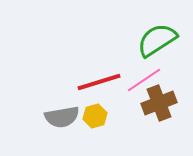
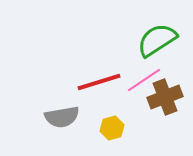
brown cross: moved 6 px right, 6 px up
yellow hexagon: moved 17 px right, 12 px down
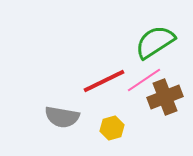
green semicircle: moved 2 px left, 2 px down
red line: moved 5 px right, 1 px up; rotated 9 degrees counterclockwise
gray semicircle: rotated 20 degrees clockwise
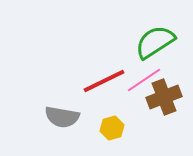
brown cross: moved 1 px left
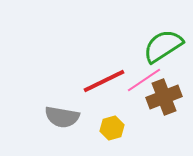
green semicircle: moved 8 px right, 4 px down
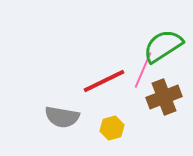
pink line: moved 1 px left, 10 px up; rotated 33 degrees counterclockwise
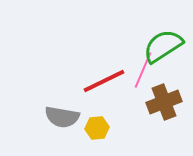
brown cross: moved 5 px down
yellow hexagon: moved 15 px left; rotated 10 degrees clockwise
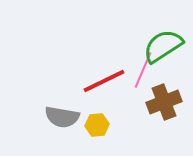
yellow hexagon: moved 3 px up
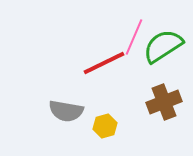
pink line: moved 9 px left, 33 px up
red line: moved 18 px up
gray semicircle: moved 4 px right, 6 px up
yellow hexagon: moved 8 px right, 1 px down; rotated 10 degrees counterclockwise
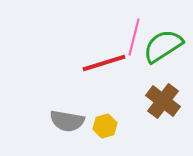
pink line: rotated 9 degrees counterclockwise
red line: rotated 9 degrees clockwise
brown cross: moved 1 px left, 1 px up; rotated 32 degrees counterclockwise
gray semicircle: moved 1 px right, 10 px down
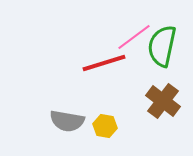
pink line: rotated 39 degrees clockwise
green semicircle: moved 1 px left; rotated 45 degrees counterclockwise
yellow hexagon: rotated 25 degrees clockwise
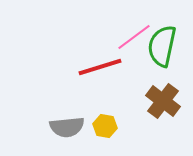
red line: moved 4 px left, 4 px down
gray semicircle: moved 6 px down; rotated 16 degrees counterclockwise
